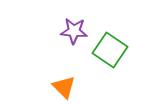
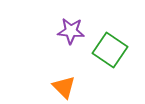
purple star: moved 3 px left
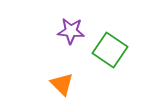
orange triangle: moved 2 px left, 3 px up
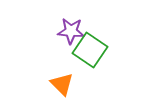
green square: moved 20 px left
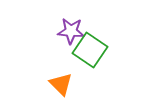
orange triangle: moved 1 px left
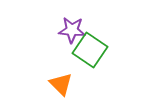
purple star: moved 1 px right, 1 px up
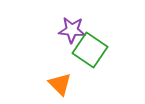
orange triangle: moved 1 px left
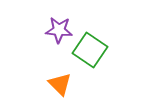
purple star: moved 13 px left
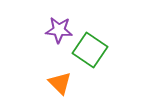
orange triangle: moved 1 px up
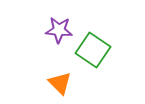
green square: moved 3 px right
